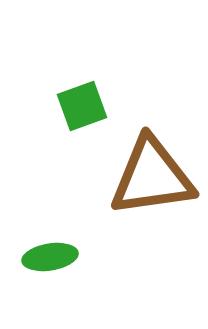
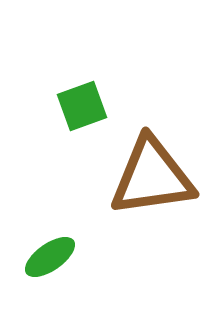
green ellipse: rotated 26 degrees counterclockwise
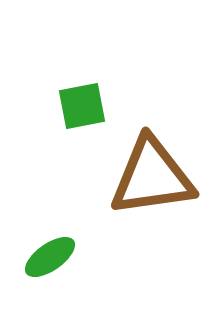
green square: rotated 9 degrees clockwise
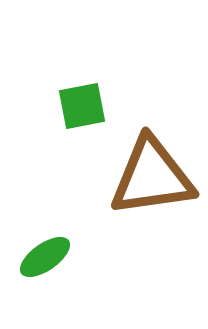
green ellipse: moved 5 px left
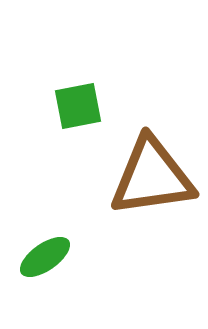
green square: moved 4 px left
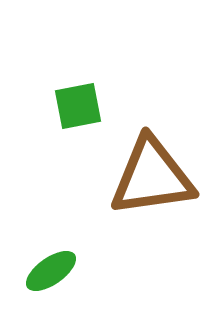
green ellipse: moved 6 px right, 14 px down
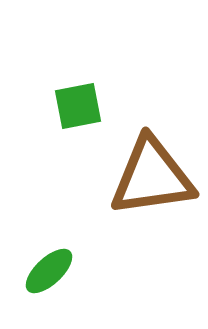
green ellipse: moved 2 px left; rotated 8 degrees counterclockwise
